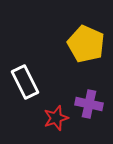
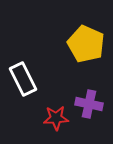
white rectangle: moved 2 px left, 3 px up
red star: rotated 15 degrees clockwise
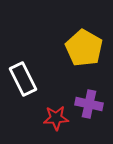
yellow pentagon: moved 2 px left, 4 px down; rotated 6 degrees clockwise
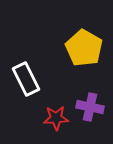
white rectangle: moved 3 px right
purple cross: moved 1 px right, 3 px down
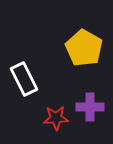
white rectangle: moved 2 px left
purple cross: rotated 12 degrees counterclockwise
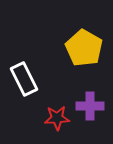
purple cross: moved 1 px up
red star: moved 1 px right
